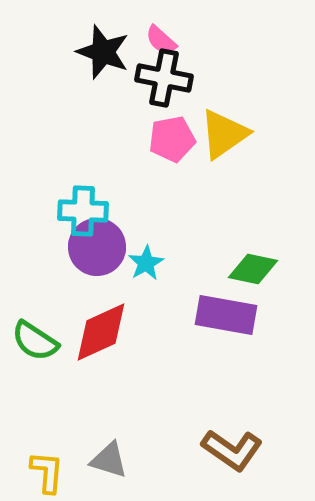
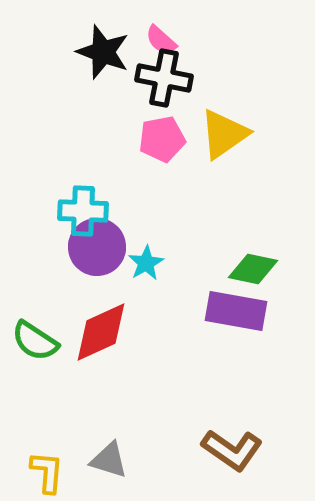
pink pentagon: moved 10 px left
purple rectangle: moved 10 px right, 4 px up
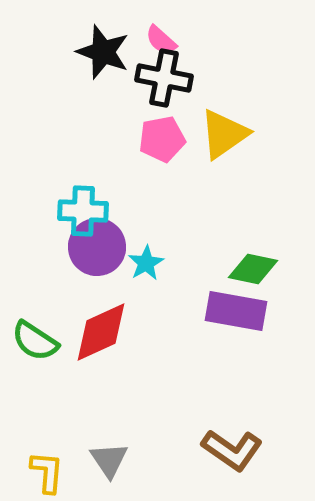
gray triangle: rotated 39 degrees clockwise
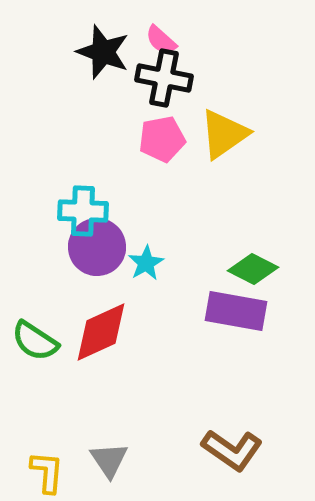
green diamond: rotated 15 degrees clockwise
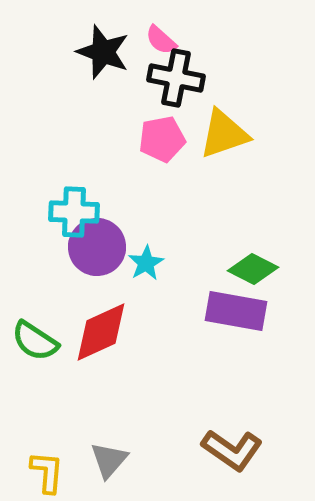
black cross: moved 12 px right
yellow triangle: rotated 16 degrees clockwise
cyan cross: moved 9 px left, 1 px down
gray triangle: rotated 15 degrees clockwise
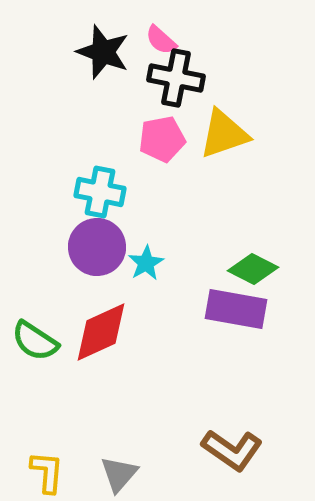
cyan cross: moved 26 px right, 20 px up; rotated 9 degrees clockwise
purple rectangle: moved 2 px up
gray triangle: moved 10 px right, 14 px down
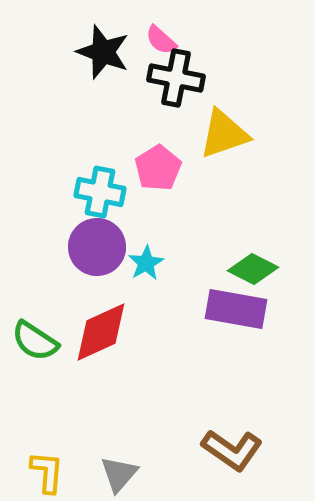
pink pentagon: moved 4 px left, 29 px down; rotated 21 degrees counterclockwise
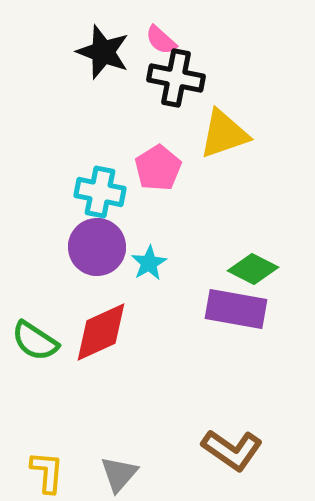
cyan star: moved 3 px right
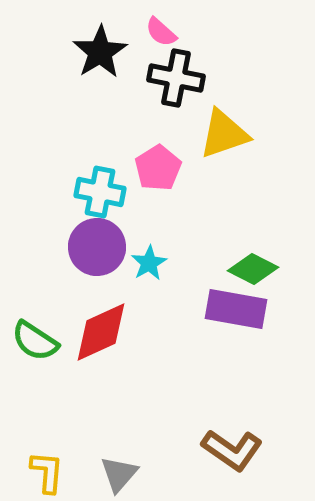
pink semicircle: moved 8 px up
black star: moved 3 px left; rotated 20 degrees clockwise
